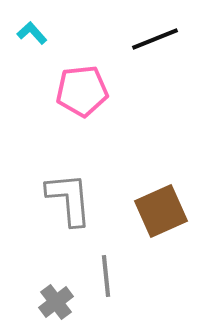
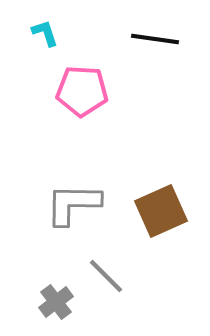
cyan L-shape: moved 13 px right; rotated 24 degrees clockwise
black line: rotated 30 degrees clockwise
pink pentagon: rotated 9 degrees clockwise
gray L-shape: moved 4 px right, 5 px down; rotated 84 degrees counterclockwise
gray line: rotated 39 degrees counterclockwise
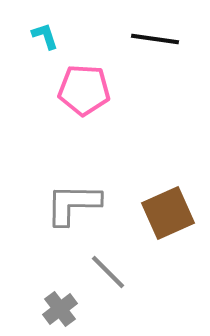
cyan L-shape: moved 3 px down
pink pentagon: moved 2 px right, 1 px up
brown square: moved 7 px right, 2 px down
gray line: moved 2 px right, 4 px up
gray cross: moved 4 px right, 7 px down
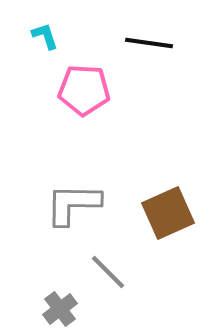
black line: moved 6 px left, 4 px down
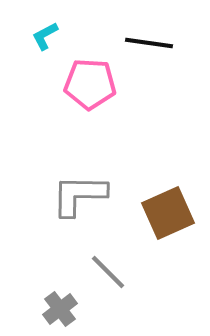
cyan L-shape: rotated 100 degrees counterclockwise
pink pentagon: moved 6 px right, 6 px up
gray L-shape: moved 6 px right, 9 px up
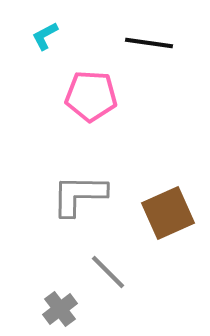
pink pentagon: moved 1 px right, 12 px down
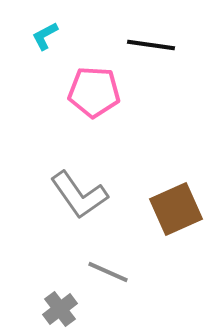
black line: moved 2 px right, 2 px down
pink pentagon: moved 3 px right, 4 px up
gray L-shape: rotated 126 degrees counterclockwise
brown square: moved 8 px right, 4 px up
gray line: rotated 21 degrees counterclockwise
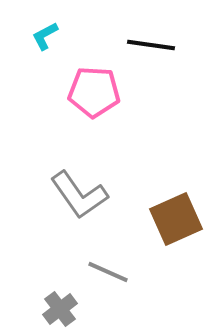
brown square: moved 10 px down
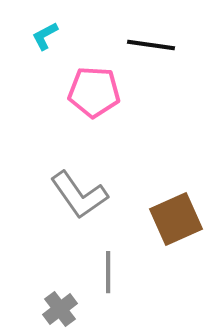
gray line: rotated 66 degrees clockwise
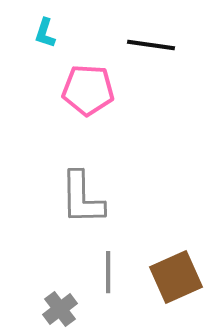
cyan L-shape: moved 3 px up; rotated 44 degrees counterclockwise
pink pentagon: moved 6 px left, 2 px up
gray L-shape: moved 3 px right, 3 px down; rotated 34 degrees clockwise
brown square: moved 58 px down
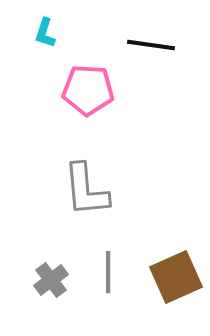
gray L-shape: moved 4 px right, 8 px up; rotated 4 degrees counterclockwise
gray cross: moved 9 px left, 29 px up
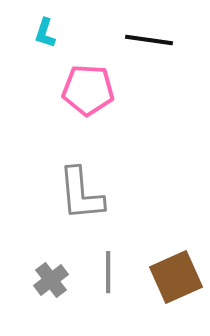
black line: moved 2 px left, 5 px up
gray L-shape: moved 5 px left, 4 px down
